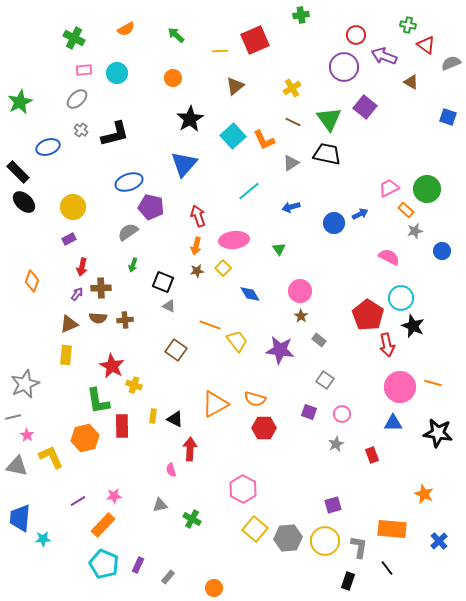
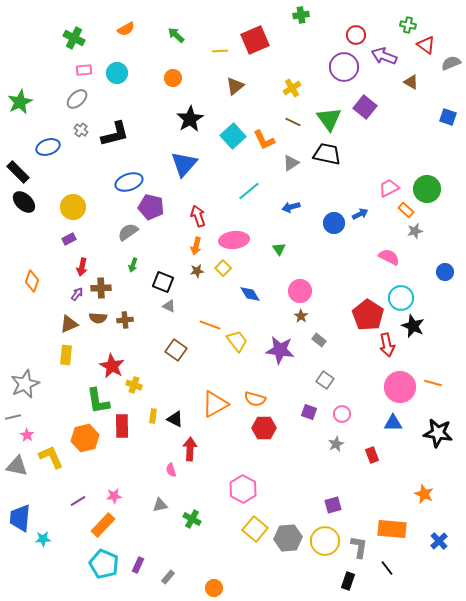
blue circle at (442, 251): moved 3 px right, 21 px down
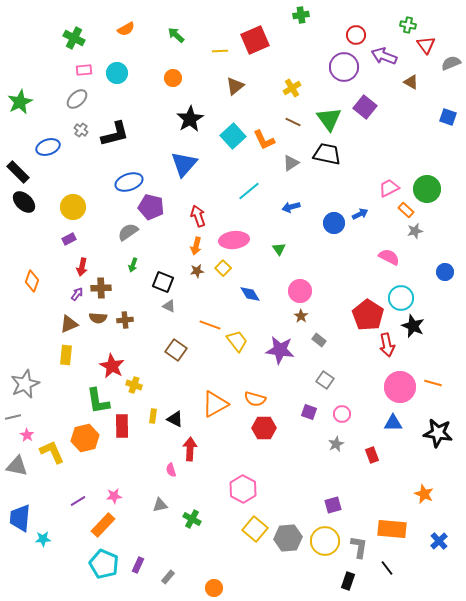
red triangle at (426, 45): rotated 18 degrees clockwise
yellow L-shape at (51, 457): moved 1 px right, 5 px up
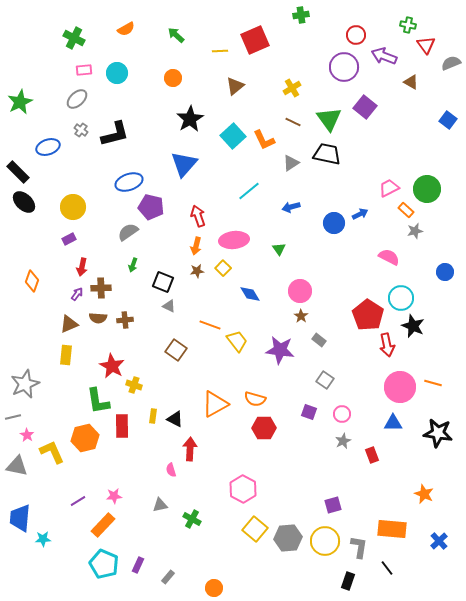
blue square at (448, 117): moved 3 px down; rotated 18 degrees clockwise
gray star at (336, 444): moved 7 px right, 3 px up
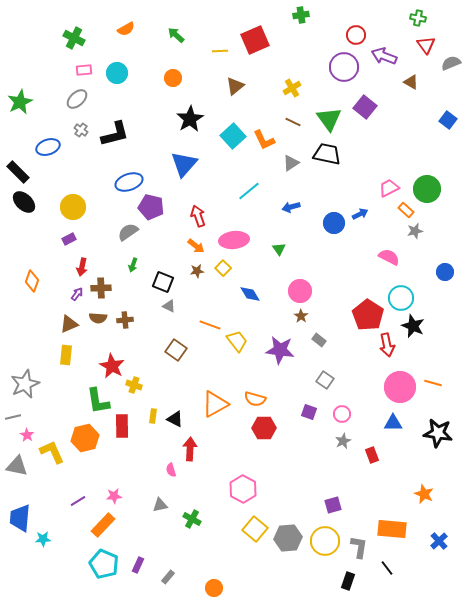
green cross at (408, 25): moved 10 px right, 7 px up
orange arrow at (196, 246): rotated 66 degrees counterclockwise
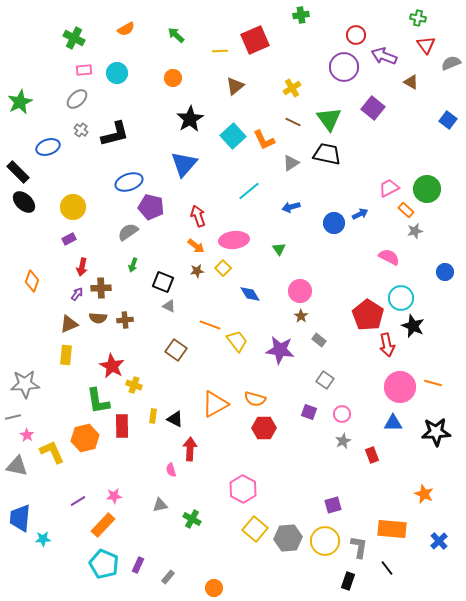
purple square at (365, 107): moved 8 px right, 1 px down
gray star at (25, 384): rotated 20 degrees clockwise
black star at (438, 433): moved 2 px left, 1 px up; rotated 12 degrees counterclockwise
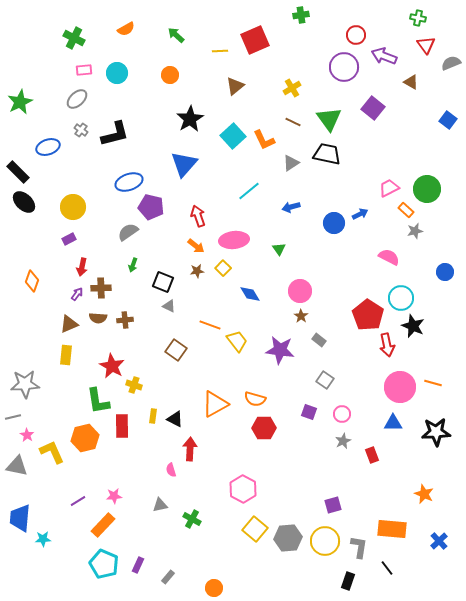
orange circle at (173, 78): moved 3 px left, 3 px up
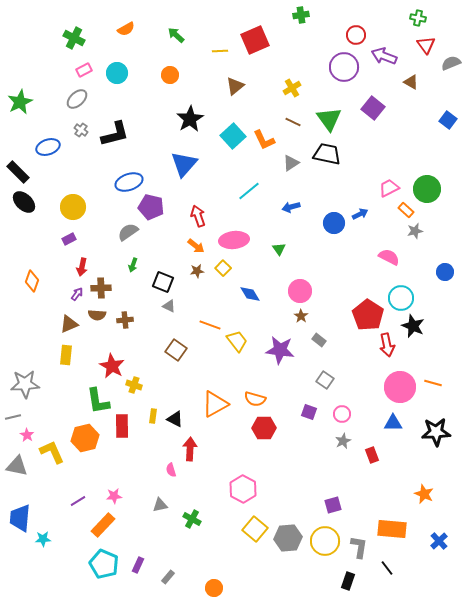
pink rectangle at (84, 70): rotated 21 degrees counterclockwise
brown semicircle at (98, 318): moved 1 px left, 3 px up
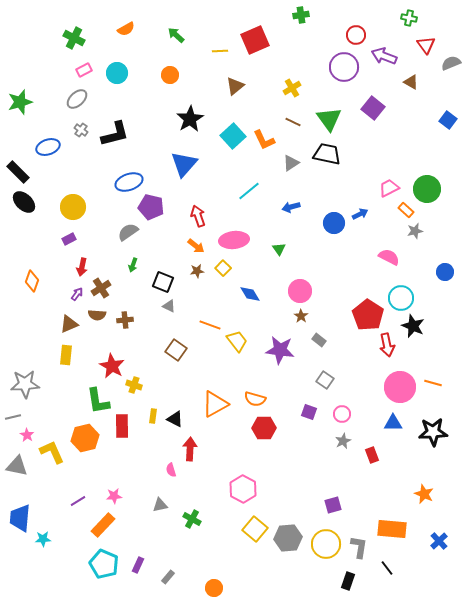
green cross at (418, 18): moved 9 px left
green star at (20, 102): rotated 10 degrees clockwise
brown cross at (101, 288): rotated 30 degrees counterclockwise
black star at (436, 432): moved 3 px left
yellow circle at (325, 541): moved 1 px right, 3 px down
